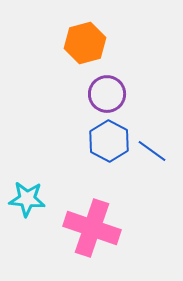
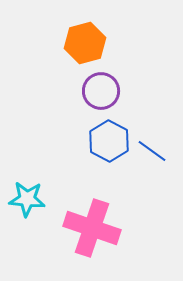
purple circle: moved 6 px left, 3 px up
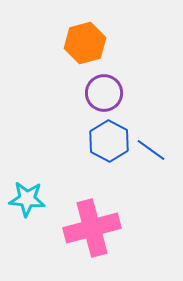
purple circle: moved 3 px right, 2 px down
blue line: moved 1 px left, 1 px up
pink cross: rotated 34 degrees counterclockwise
